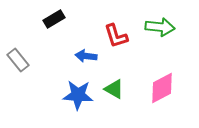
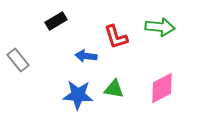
black rectangle: moved 2 px right, 2 px down
red L-shape: moved 1 px down
green triangle: rotated 20 degrees counterclockwise
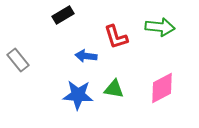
black rectangle: moved 7 px right, 6 px up
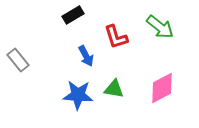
black rectangle: moved 10 px right
green arrow: rotated 32 degrees clockwise
blue arrow: rotated 125 degrees counterclockwise
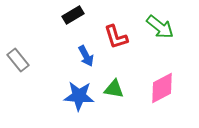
blue star: moved 1 px right, 1 px down
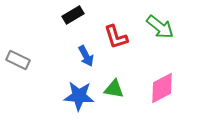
gray rectangle: rotated 25 degrees counterclockwise
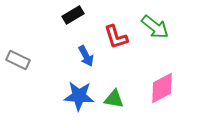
green arrow: moved 5 px left
green triangle: moved 10 px down
